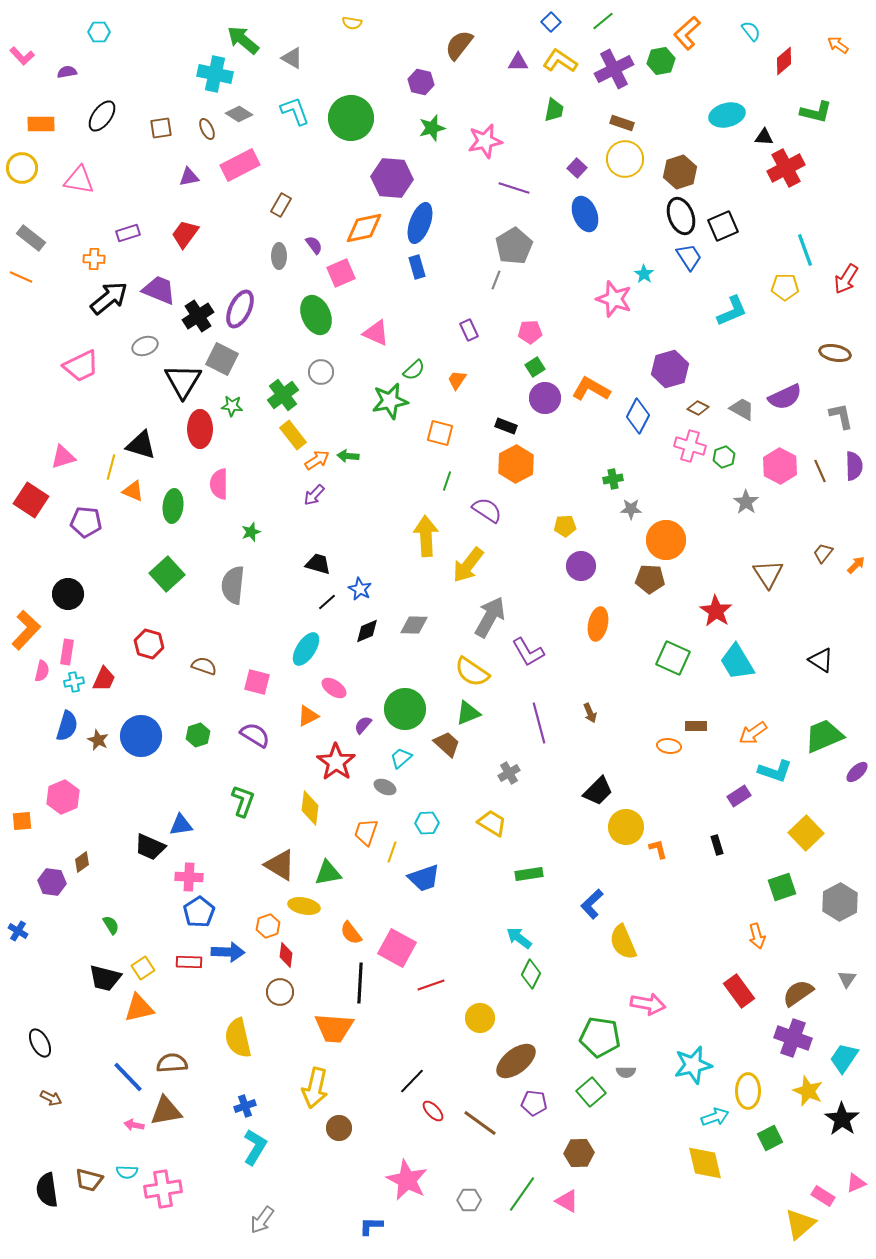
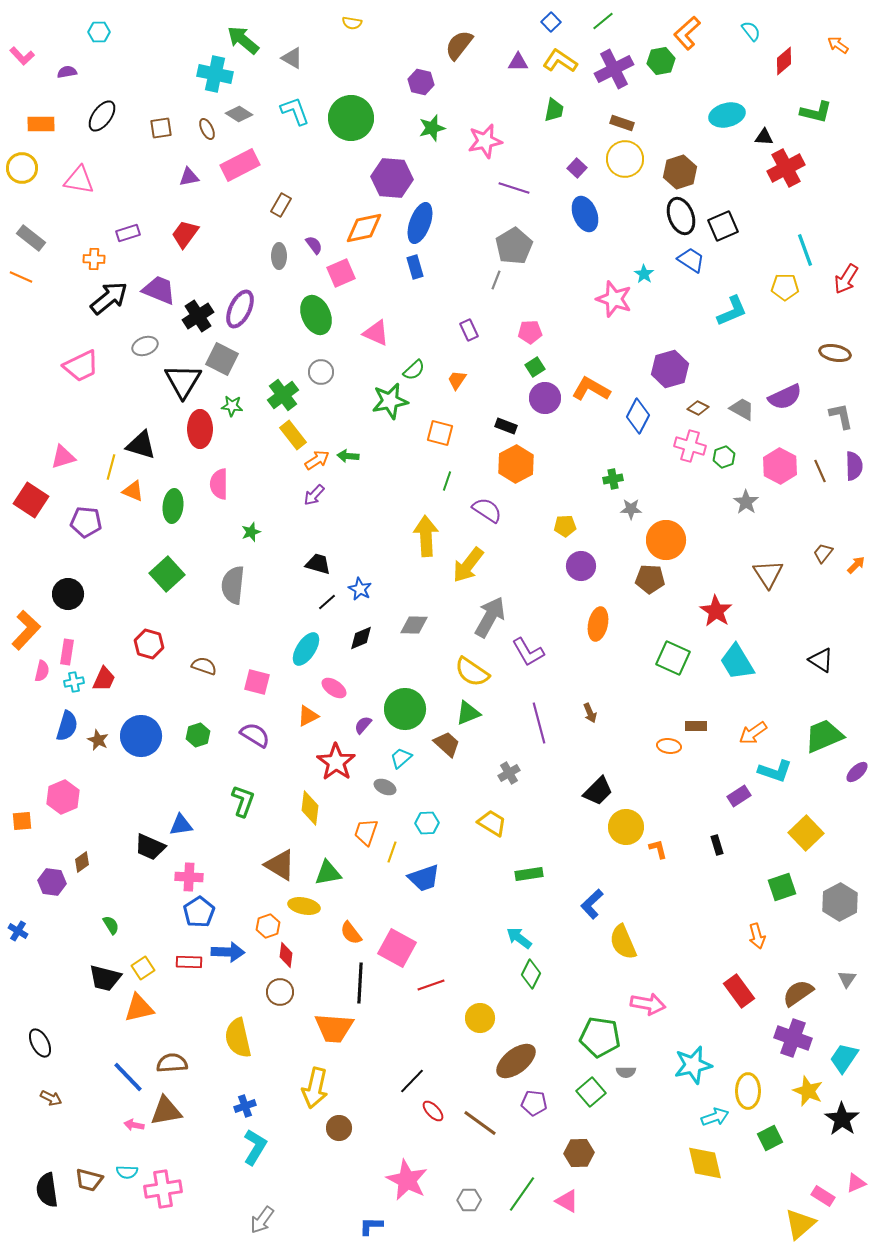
blue trapezoid at (689, 257): moved 2 px right, 3 px down; rotated 24 degrees counterclockwise
blue rectangle at (417, 267): moved 2 px left
black diamond at (367, 631): moved 6 px left, 7 px down
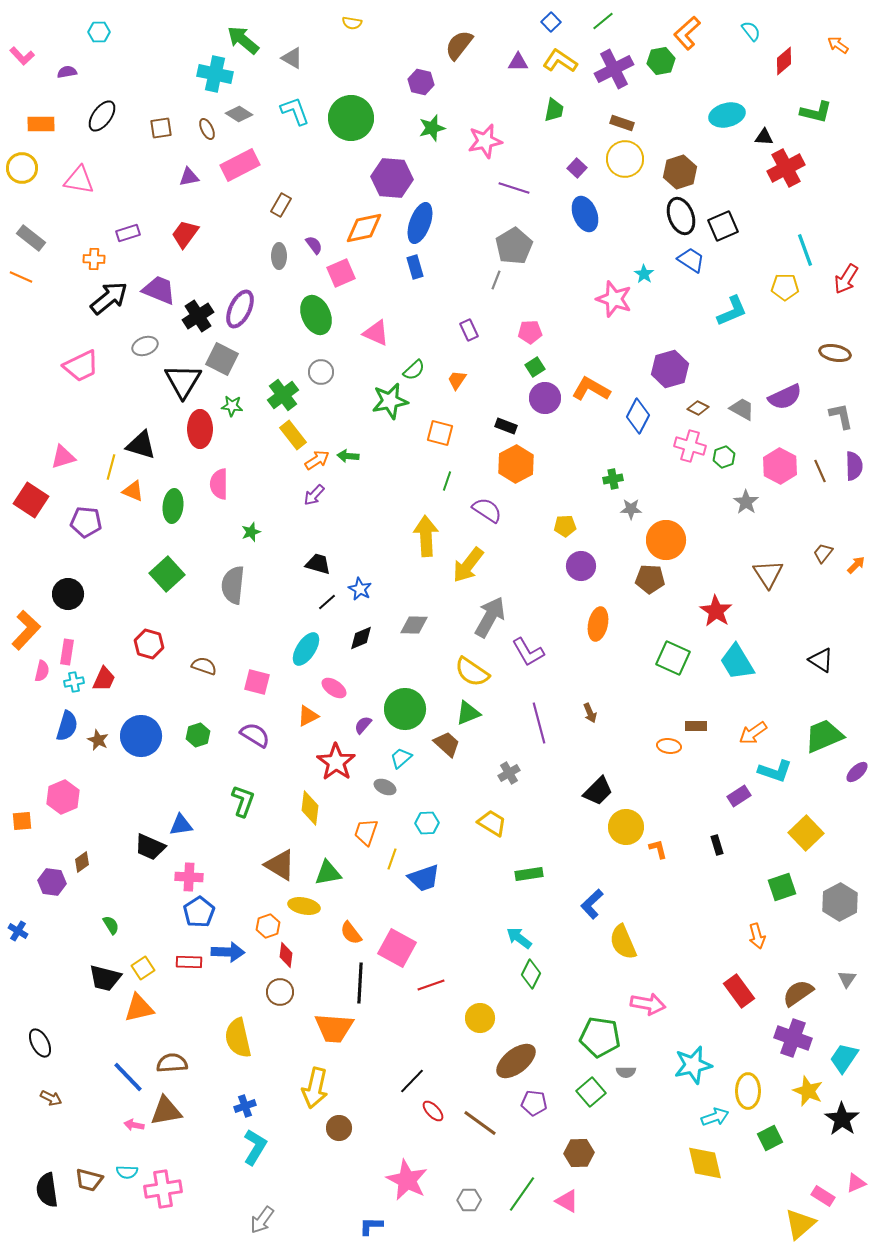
yellow line at (392, 852): moved 7 px down
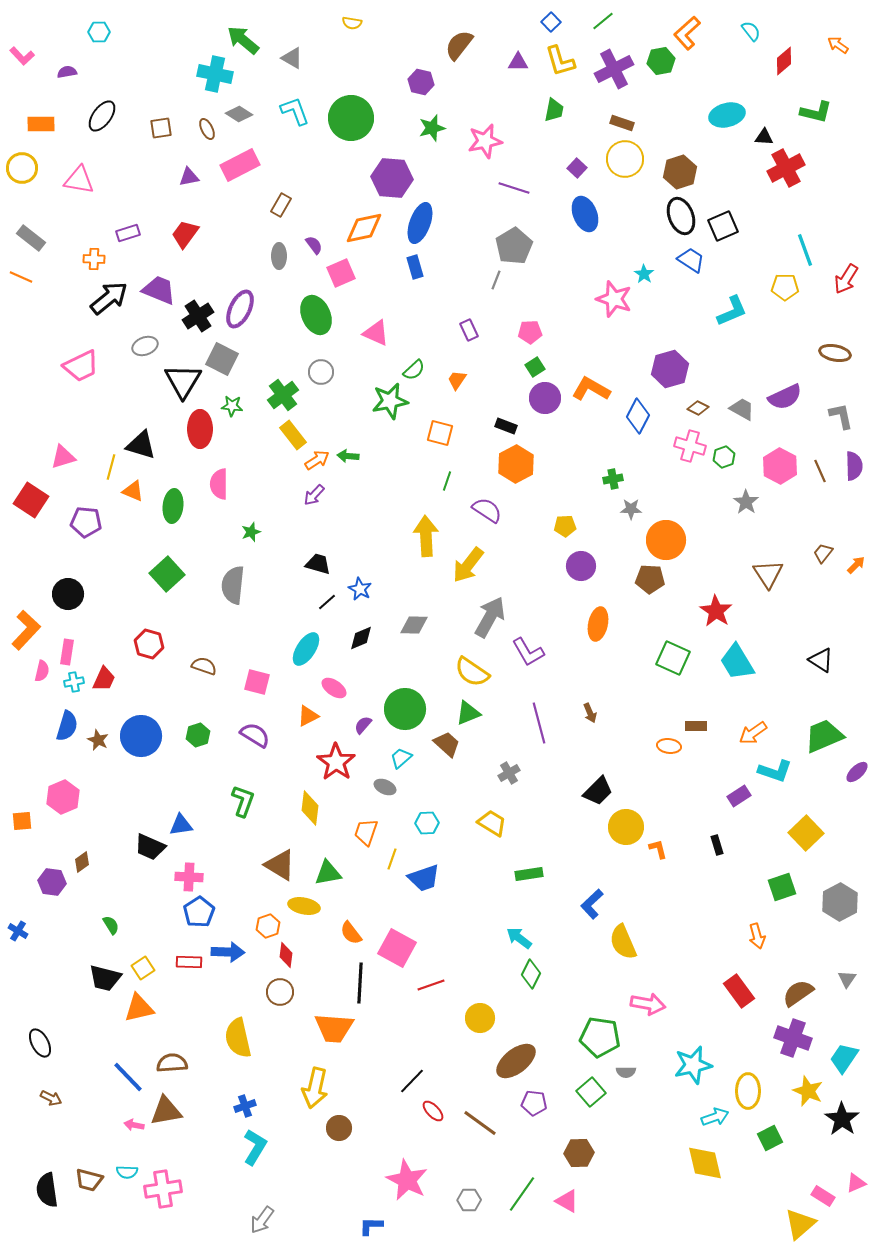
yellow L-shape at (560, 61): rotated 140 degrees counterclockwise
